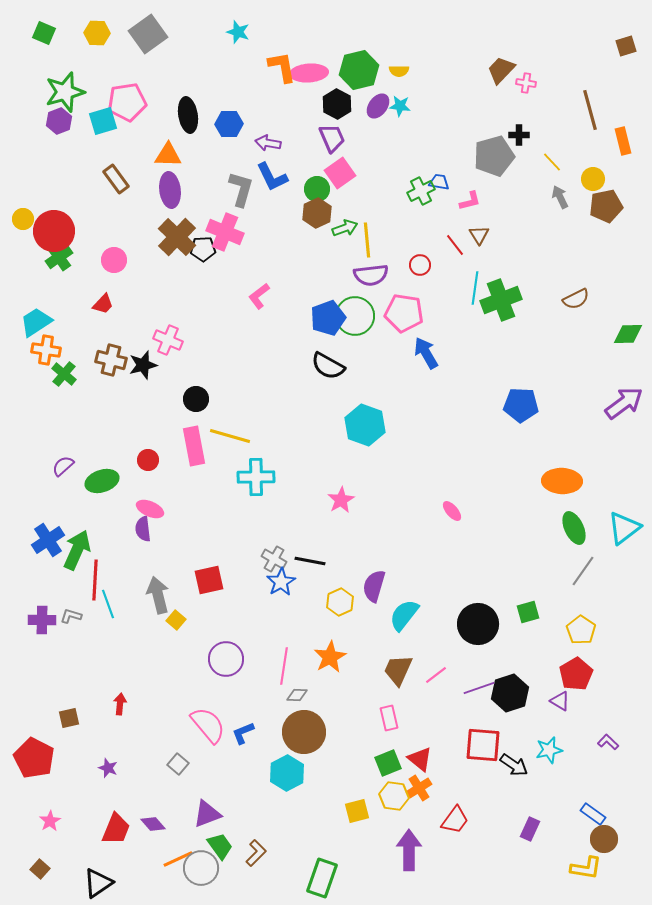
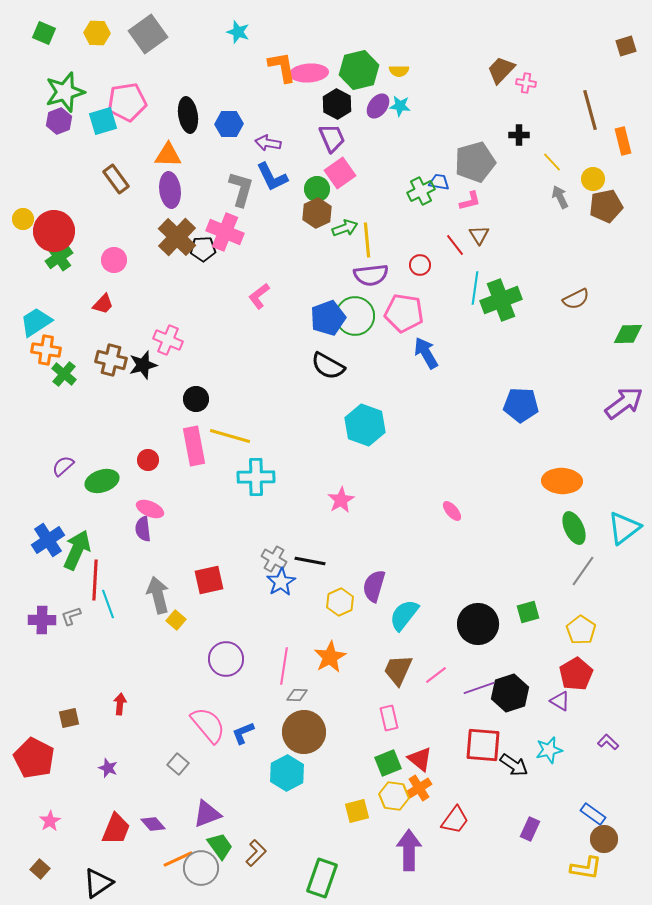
gray pentagon at (494, 156): moved 19 px left, 6 px down
gray L-shape at (71, 616): rotated 35 degrees counterclockwise
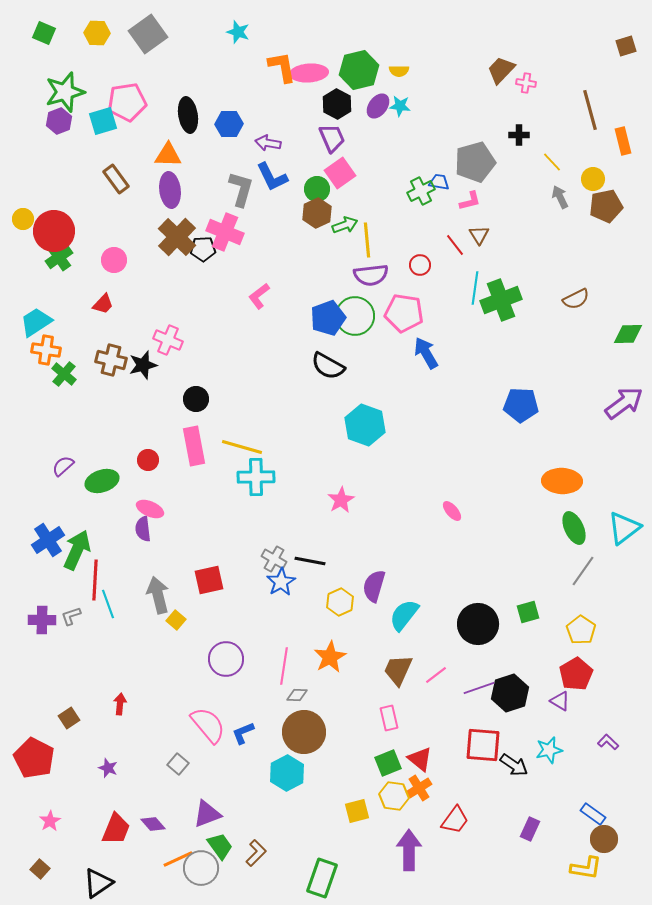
green arrow at (345, 228): moved 3 px up
yellow line at (230, 436): moved 12 px right, 11 px down
brown square at (69, 718): rotated 20 degrees counterclockwise
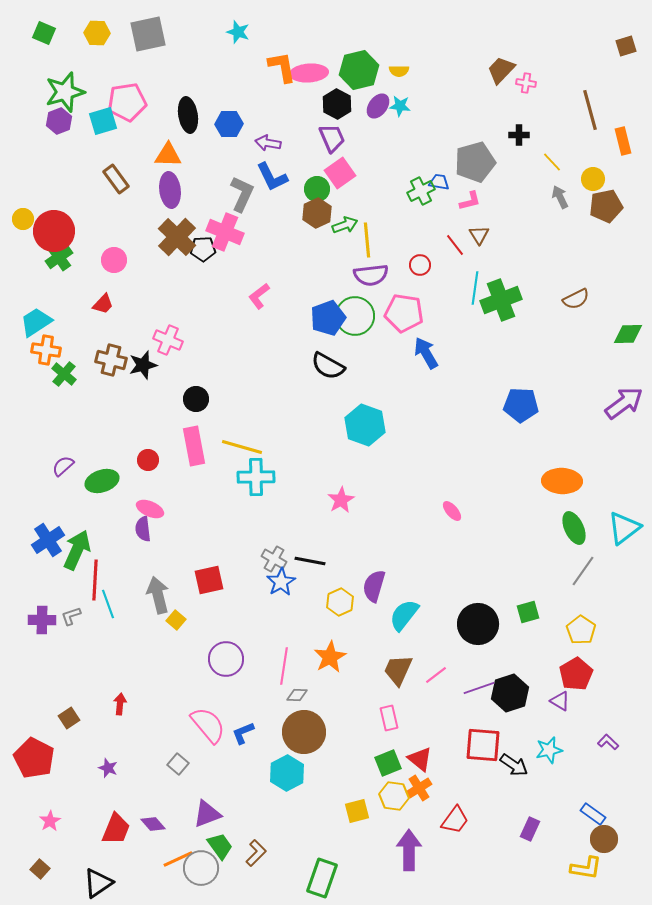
gray square at (148, 34): rotated 24 degrees clockwise
gray L-shape at (241, 189): moved 1 px right, 5 px down; rotated 9 degrees clockwise
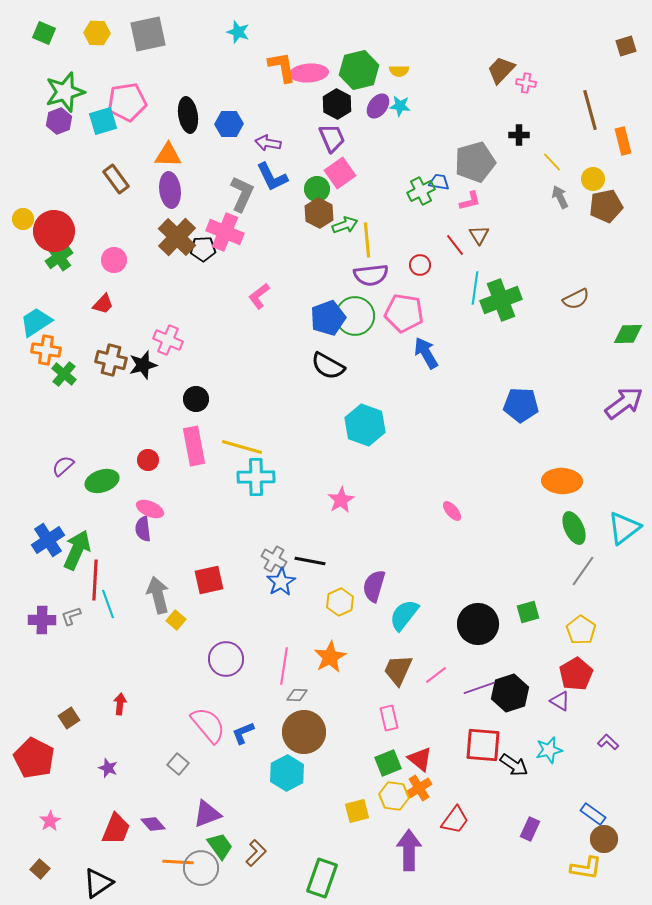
brown hexagon at (317, 213): moved 2 px right; rotated 8 degrees counterclockwise
orange line at (178, 859): moved 3 px down; rotated 28 degrees clockwise
